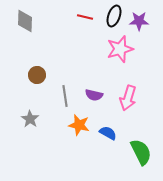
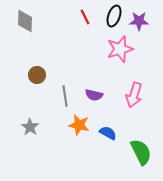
red line: rotated 49 degrees clockwise
pink arrow: moved 6 px right, 3 px up
gray star: moved 8 px down
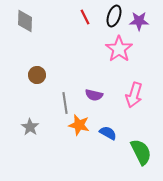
pink star: moved 1 px left; rotated 20 degrees counterclockwise
gray line: moved 7 px down
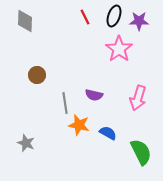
pink arrow: moved 4 px right, 3 px down
gray star: moved 4 px left, 16 px down; rotated 12 degrees counterclockwise
